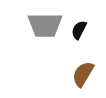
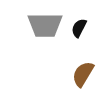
black semicircle: moved 2 px up
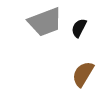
gray trapezoid: moved 3 px up; rotated 21 degrees counterclockwise
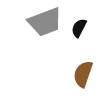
brown semicircle: rotated 12 degrees counterclockwise
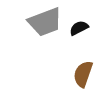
black semicircle: rotated 36 degrees clockwise
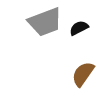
brown semicircle: rotated 16 degrees clockwise
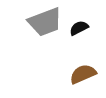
brown semicircle: rotated 32 degrees clockwise
